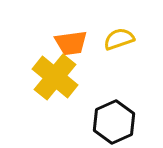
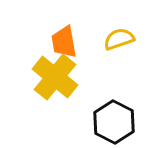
orange trapezoid: moved 7 px left, 1 px up; rotated 88 degrees clockwise
black hexagon: rotated 9 degrees counterclockwise
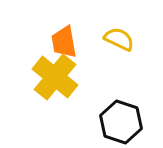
yellow semicircle: rotated 44 degrees clockwise
black hexagon: moved 7 px right; rotated 9 degrees counterclockwise
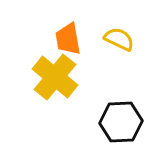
orange trapezoid: moved 4 px right, 3 px up
black hexagon: rotated 21 degrees counterclockwise
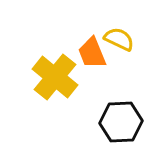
orange trapezoid: moved 24 px right, 14 px down; rotated 12 degrees counterclockwise
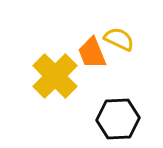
yellow cross: moved 1 px up; rotated 6 degrees clockwise
black hexagon: moved 3 px left, 3 px up
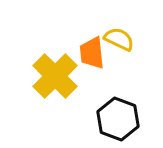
orange trapezoid: rotated 16 degrees clockwise
black hexagon: rotated 24 degrees clockwise
